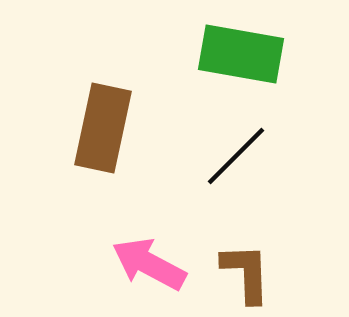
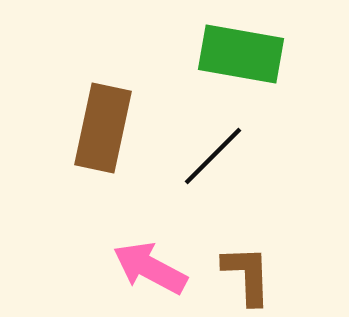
black line: moved 23 px left
pink arrow: moved 1 px right, 4 px down
brown L-shape: moved 1 px right, 2 px down
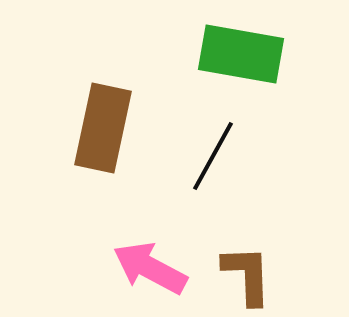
black line: rotated 16 degrees counterclockwise
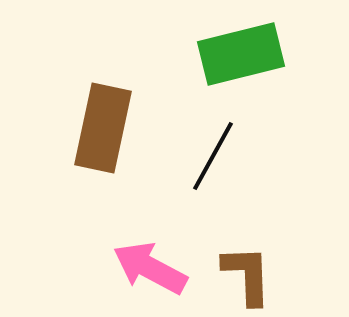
green rectangle: rotated 24 degrees counterclockwise
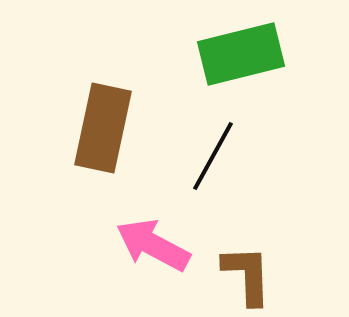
pink arrow: moved 3 px right, 23 px up
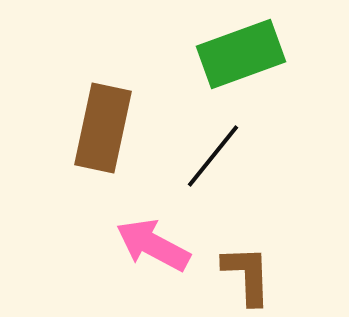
green rectangle: rotated 6 degrees counterclockwise
black line: rotated 10 degrees clockwise
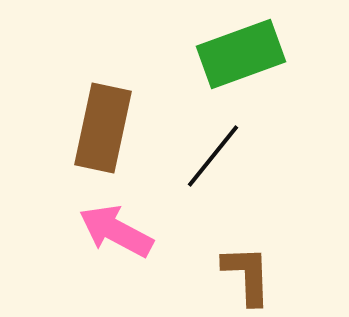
pink arrow: moved 37 px left, 14 px up
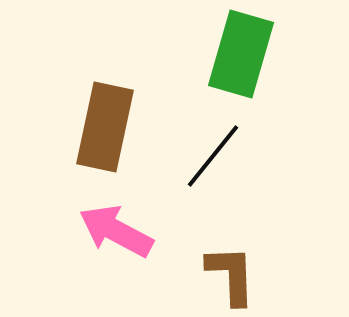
green rectangle: rotated 54 degrees counterclockwise
brown rectangle: moved 2 px right, 1 px up
brown L-shape: moved 16 px left
